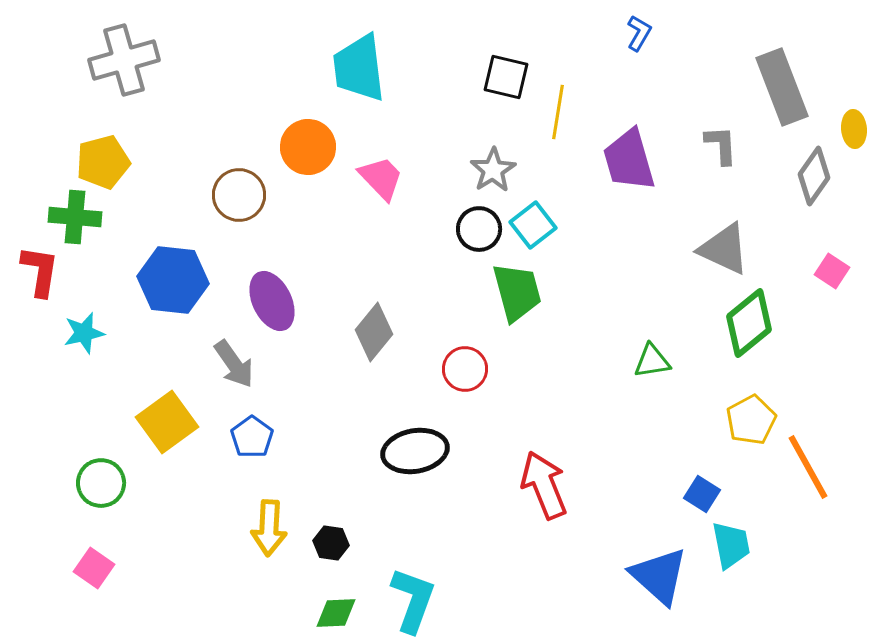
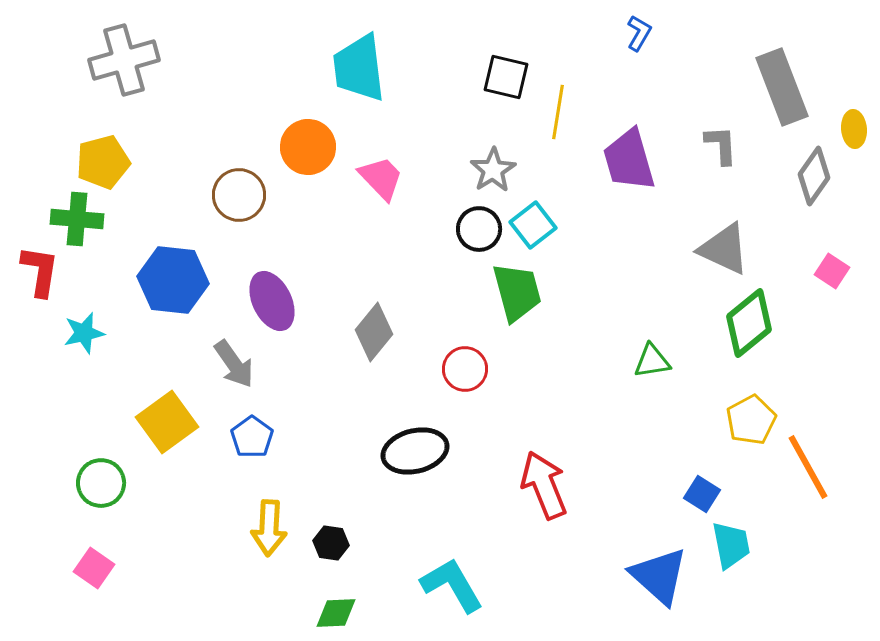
green cross at (75, 217): moved 2 px right, 2 px down
black ellipse at (415, 451): rotated 4 degrees counterclockwise
cyan L-shape at (413, 600): moved 39 px right, 15 px up; rotated 50 degrees counterclockwise
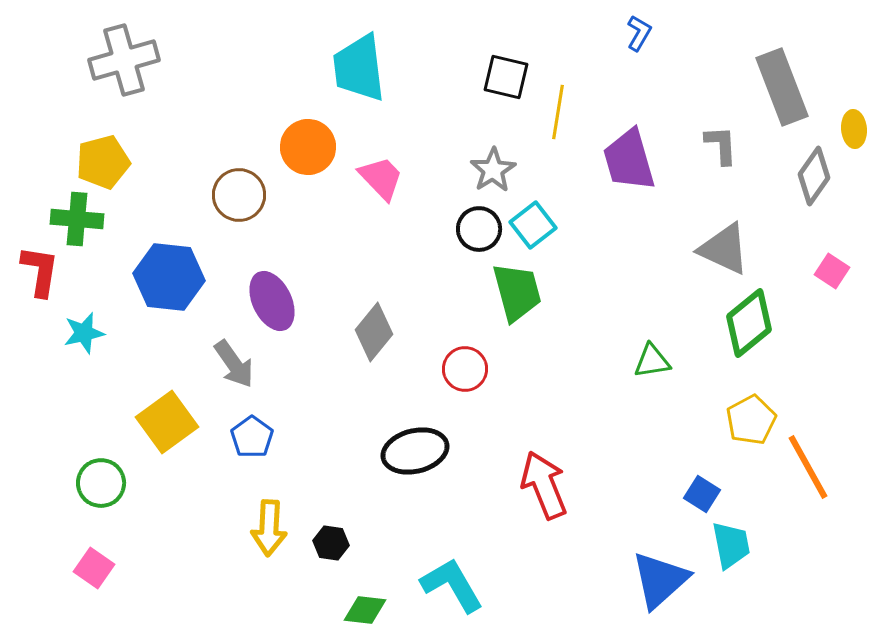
blue hexagon at (173, 280): moved 4 px left, 3 px up
blue triangle at (659, 576): moved 1 px right, 4 px down; rotated 36 degrees clockwise
green diamond at (336, 613): moved 29 px right, 3 px up; rotated 9 degrees clockwise
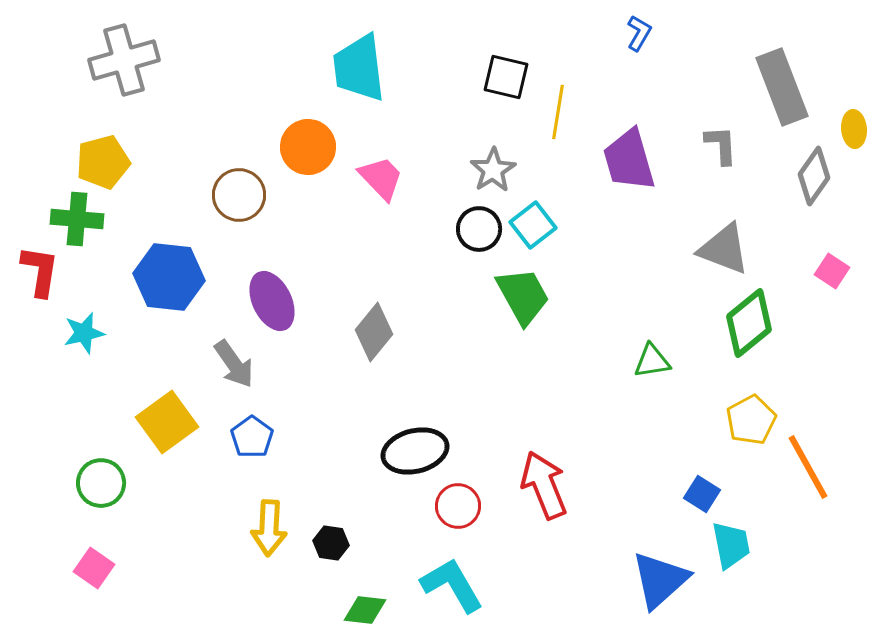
gray triangle at (724, 249): rotated 4 degrees counterclockwise
green trapezoid at (517, 292): moved 6 px right, 4 px down; rotated 14 degrees counterclockwise
red circle at (465, 369): moved 7 px left, 137 px down
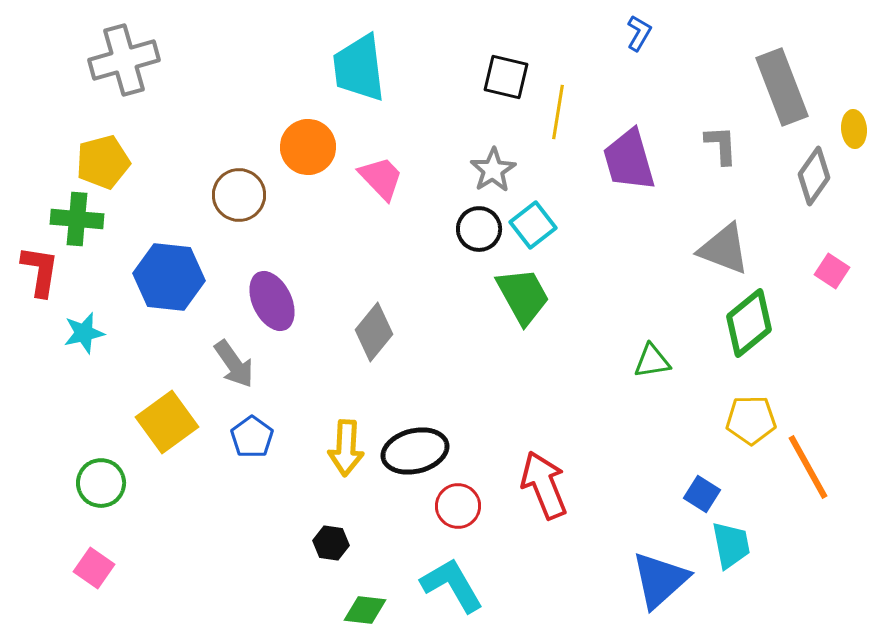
yellow pentagon at (751, 420): rotated 27 degrees clockwise
yellow arrow at (269, 528): moved 77 px right, 80 px up
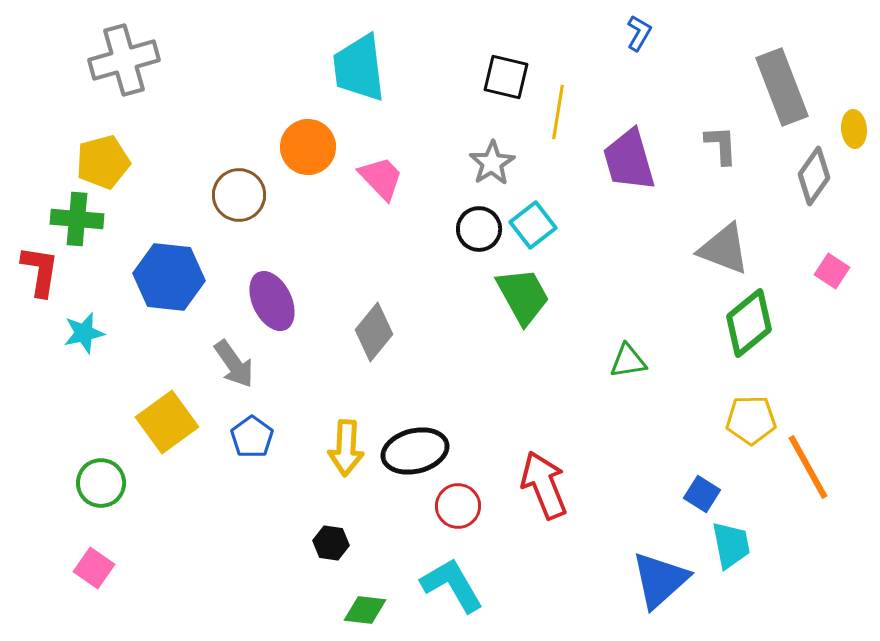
gray star at (493, 170): moved 1 px left, 7 px up
green triangle at (652, 361): moved 24 px left
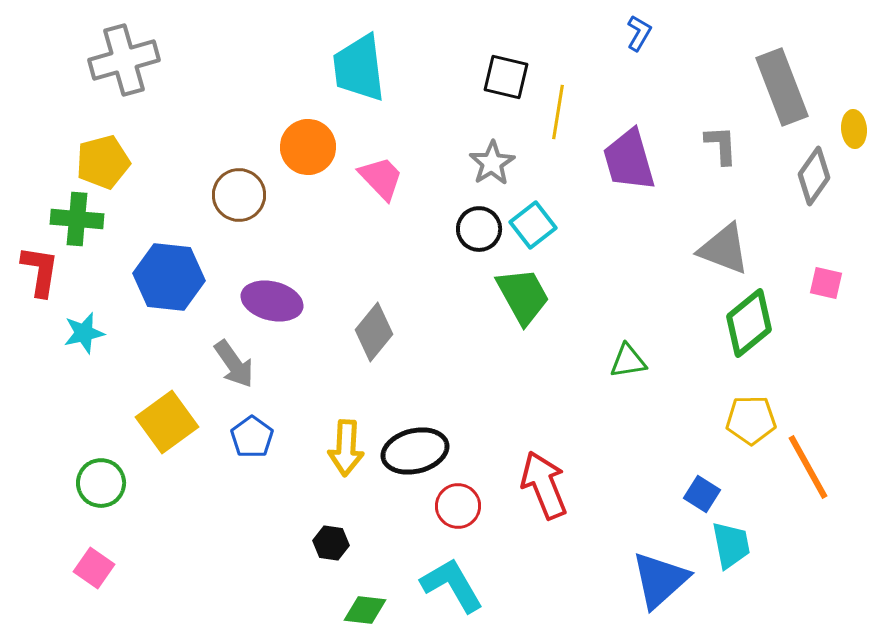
pink square at (832, 271): moved 6 px left, 12 px down; rotated 20 degrees counterclockwise
purple ellipse at (272, 301): rotated 50 degrees counterclockwise
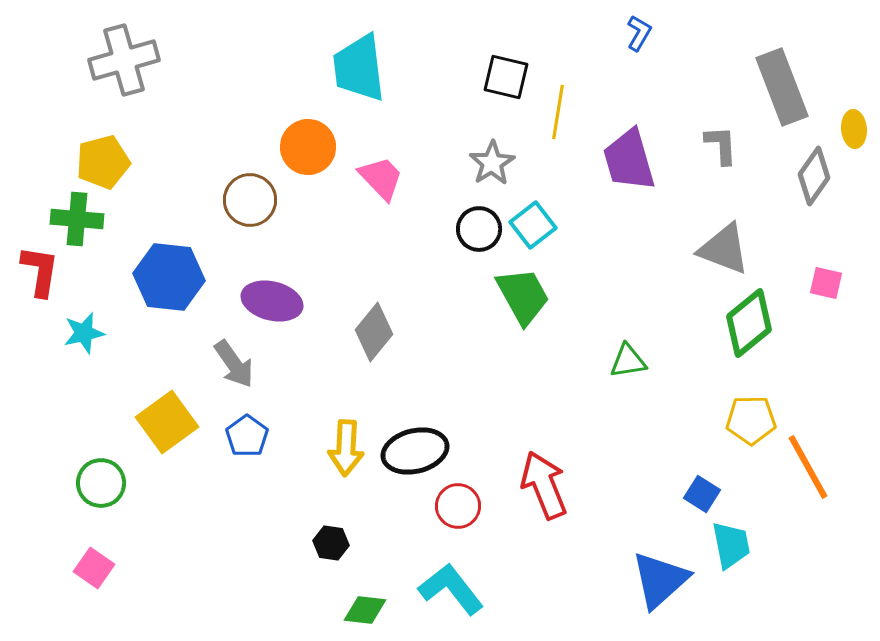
brown circle at (239, 195): moved 11 px right, 5 px down
blue pentagon at (252, 437): moved 5 px left, 1 px up
cyan L-shape at (452, 585): moved 1 px left, 4 px down; rotated 8 degrees counterclockwise
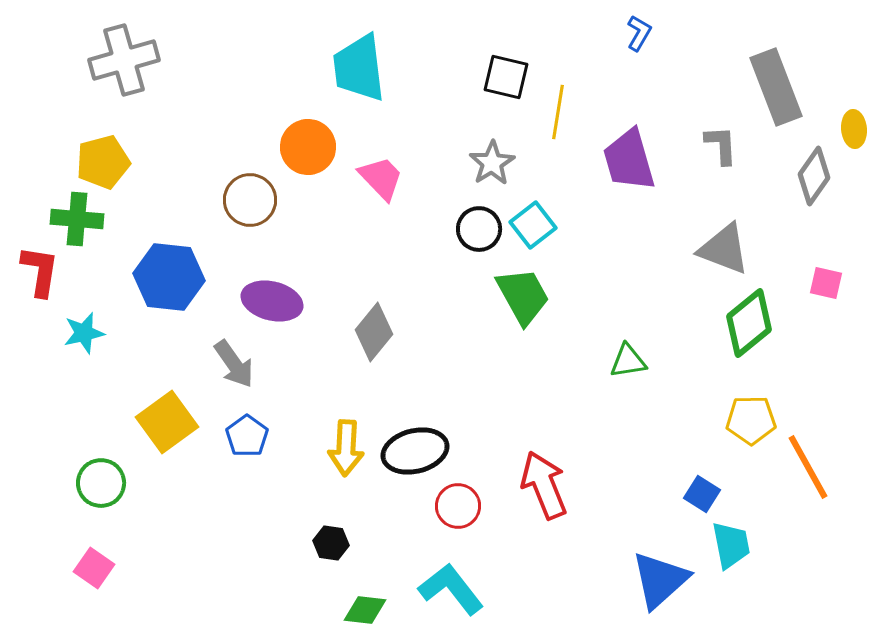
gray rectangle at (782, 87): moved 6 px left
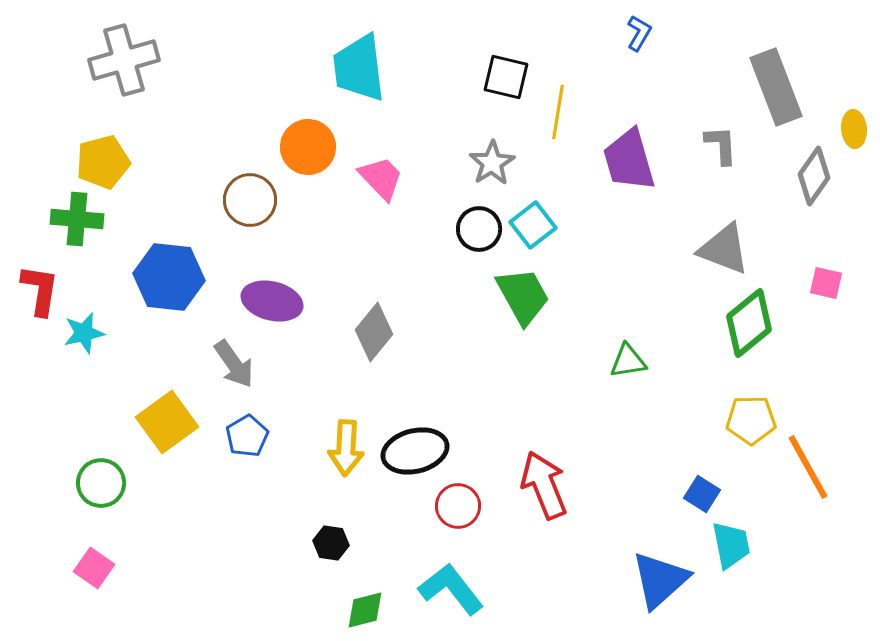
red L-shape at (40, 271): moved 19 px down
blue pentagon at (247, 436): rotated 6 degrees clockwise
green diamond at (365, 610): rotated 21 degrees counterclockwise
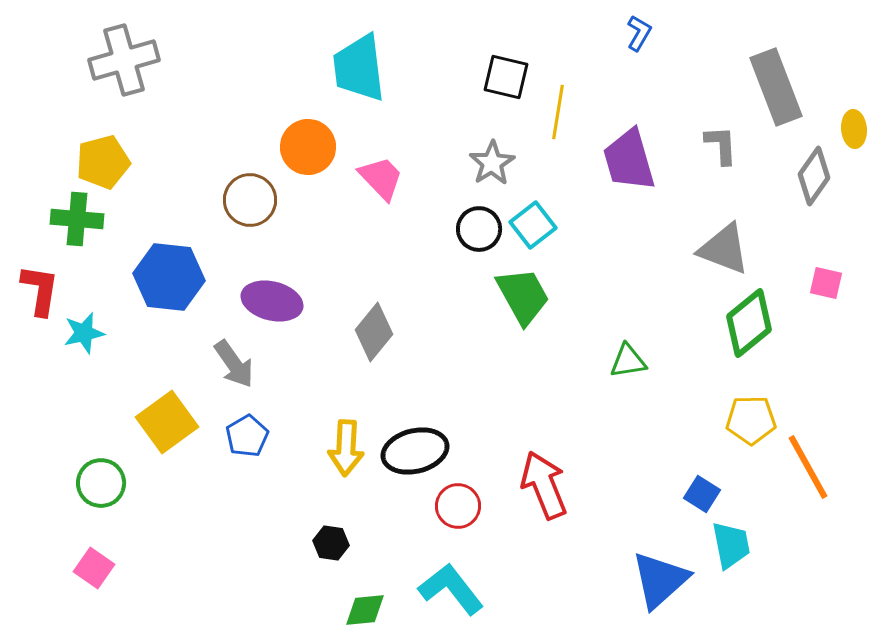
green diamond at (365, 610): rotated 9 degrees clockwise
